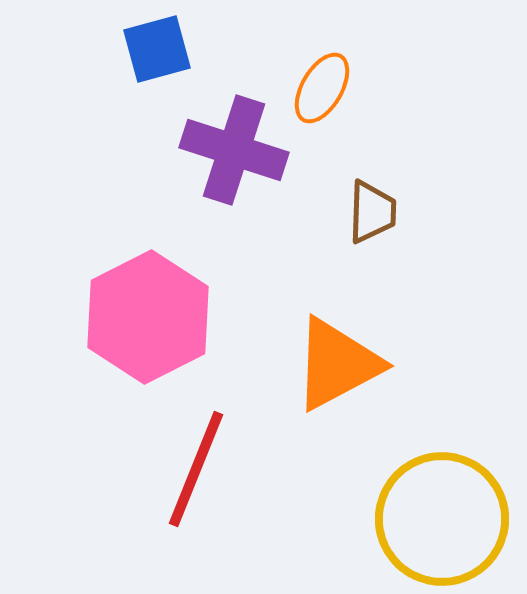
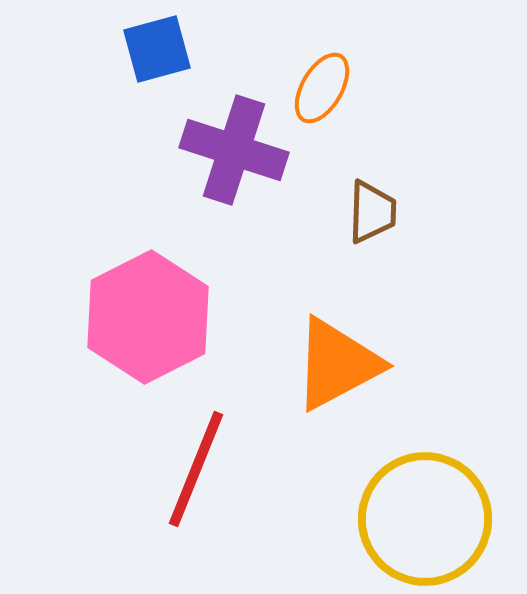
yellow circle: moved 17 px left
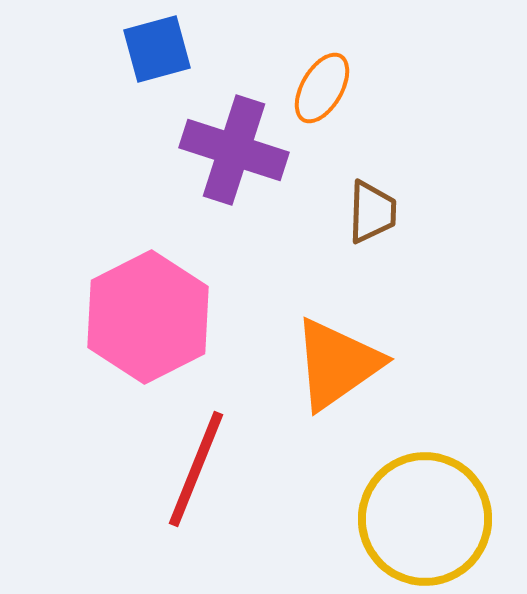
orange triangle: rotated 7 degrees counterclockwise
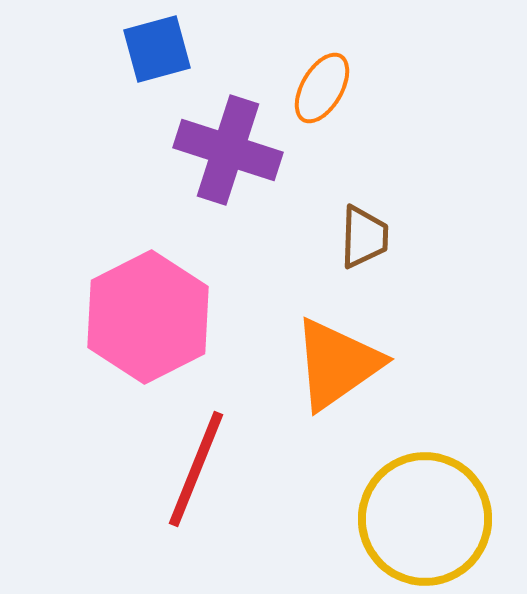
purple cross: moved 6 px left
brown trapezoid: moved 8 px left, 25 px down
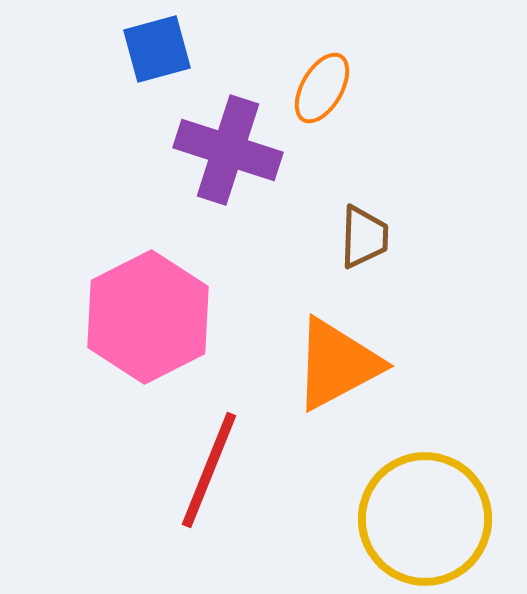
orange triangle: rotated 7 degrees clockwise
red line: moved 13 px right, 1 px down
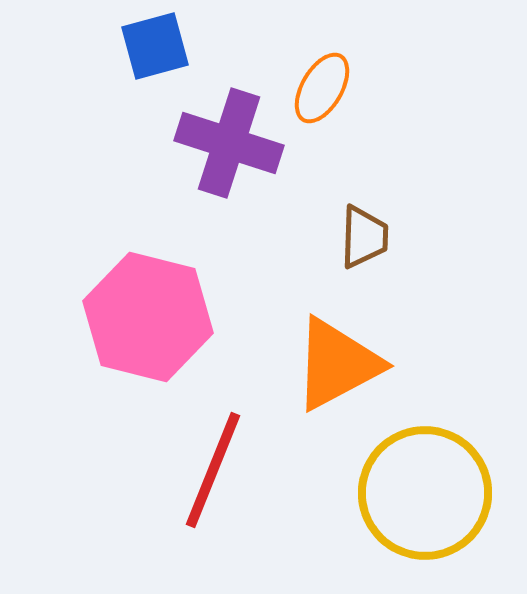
blue square: moved 2 px left, 3 px up
purple cross: moved 1 px right, 7 px up
pink hexagon: rotated 19 degrees counterclockwise
red line: moved 4 px right
yellow circle: moved 26 px up
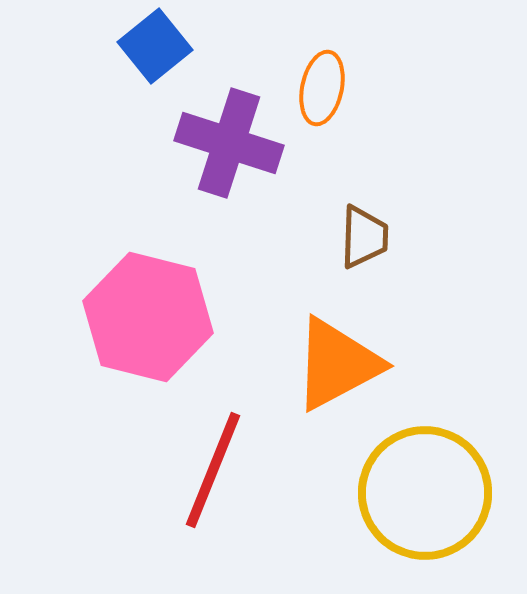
blue square: rotated 24 degrees counterclockwise
orange ellipse: rotated 18 degrees counterclockwise
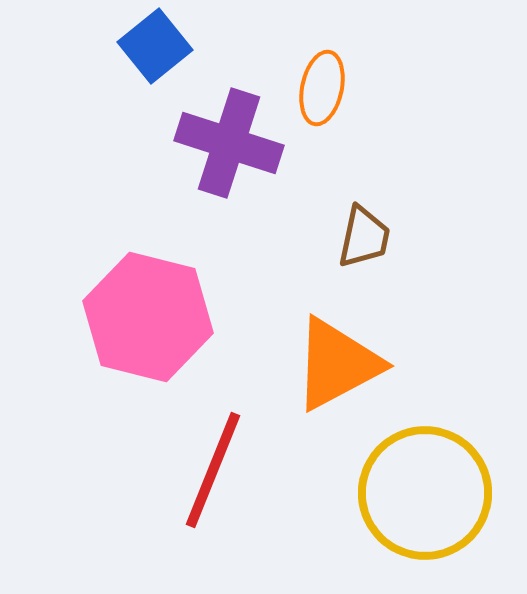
brown trapezoid: rotated 10 degrees clockwise
